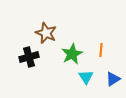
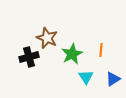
brown star: moved 1 px right, 5 px down
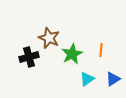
brown star: moved 2 px right
cyan triangle: moved 1 px right, 2 px down; rotated 28 degrees clockwise
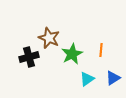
blue triangle: moved 1 px up
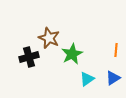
orange line: moved 15 px right
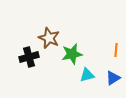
green star: rotated 15 degrees clockwise
cyan triangle: moved 4 px up; rotated 21 degrees clockwise
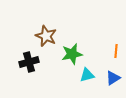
brown star: moved 3 px left, 2 px up
orange line: moved 1 px down
black cross: moved 5 px down
